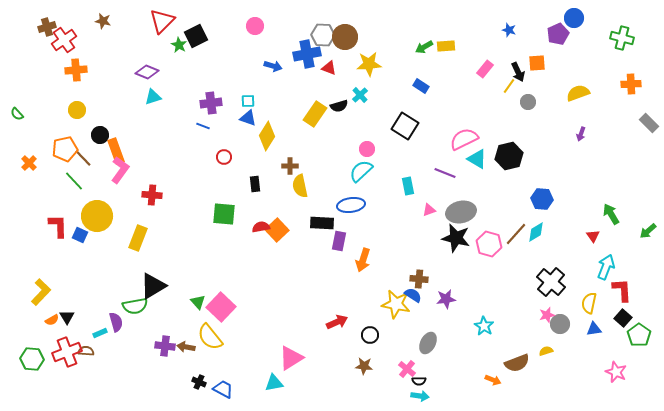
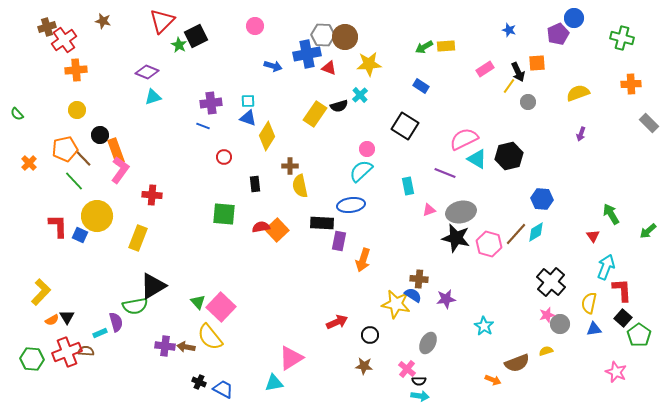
pink rectangle at (485, 69): rotated 18 degrees clockwise
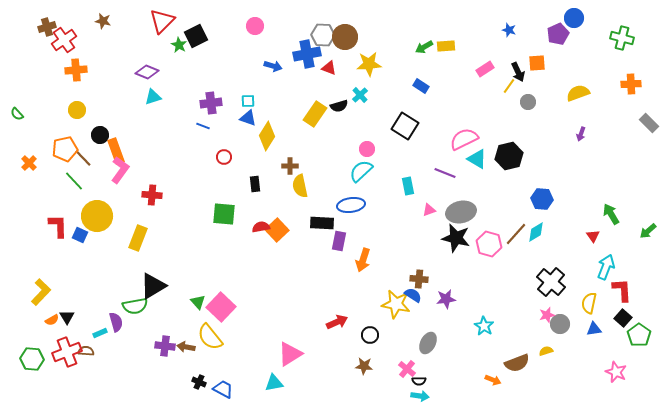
pink triangle at (291, 358): moved 1 px left, 4 px up
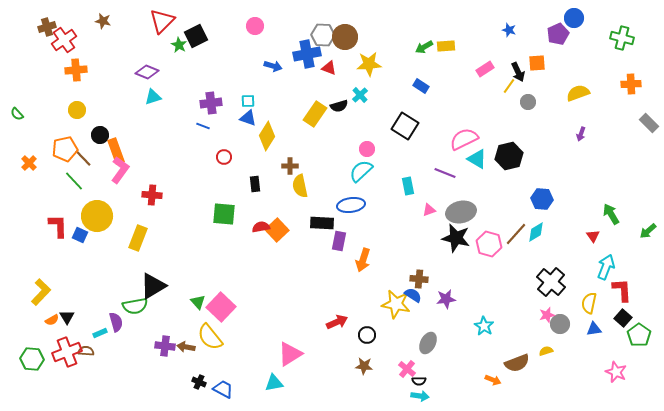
black circle at (370, 335): moved 3 px left
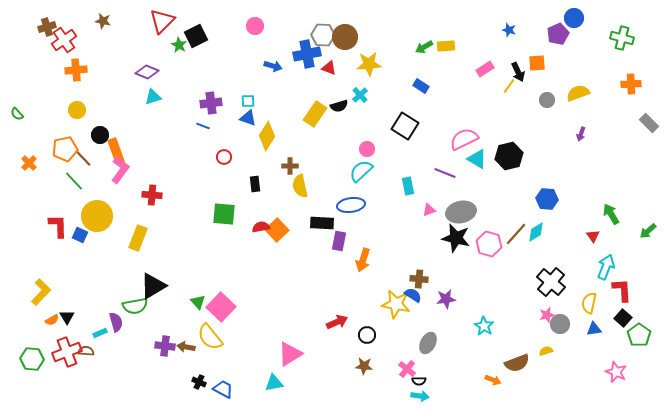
gray circle at (528, 102): moved 19 px right, 2 px up
blue hexagon at (542, 199): moved 5 px right
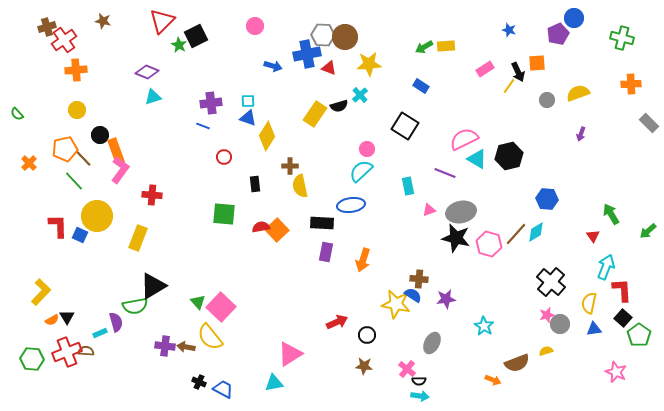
purple rectangle at (339, 241): moved 13 px left, 11 px down
gray ellipse at (428, 343): moved 4 px right
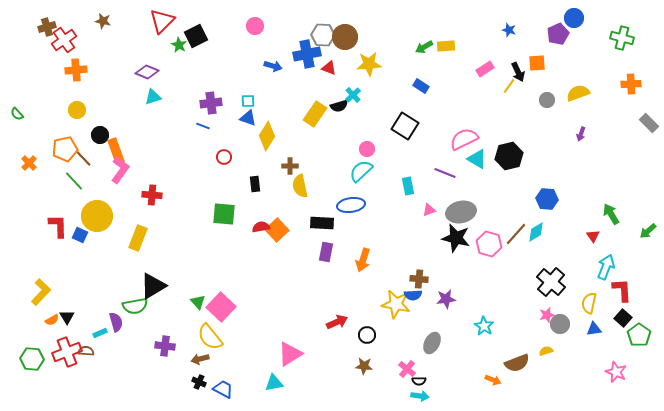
cyan cross at (360, 95): moved 7 px left
blue semicircle at (413, 295): rotated 144 degrees clockwise
brown arrow at (186, 347): moved 14 px right, 12 px down; rotated 24 degrees counterclockwise
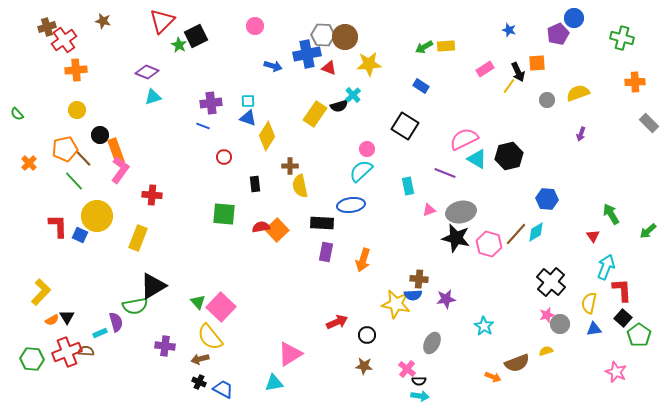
orange cross at (631, 84): moved 4 px right, 2 px up
orange arrow at (493, 380): moved 3 px up
